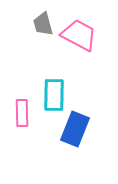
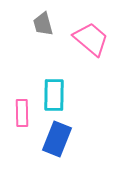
pink trapezoid: moved 12 px right, 4 px down; rotated 12 degrees clockwise
blue rectangle: moved 18 px left, 10 px down
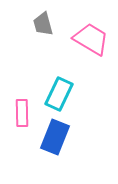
pink trapezoid: rotated 9 degrees counterclockwise
cyan rectangle: moved 5 px right, 1 px up; rotated 24 degrees clockwise
blue rectangle: moved 2 px left, 2 px up
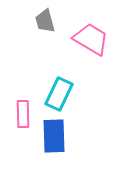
gray trapezoid: moved 2 px right, 3 px up
pink rectangle: moved 1 px right, 1 px down
blue rectangle: moved 1 px left, 1 px up; rotated 24 degrees counterclockwise
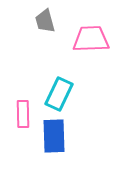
pink trapezoid: rotated 33 degrees counterclockwise
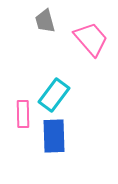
pink trapezoid: rotated 51 degrees clockwise
cyan rectangle: moved 5 px left, 1 px down; rotated 12 degrees clockwise
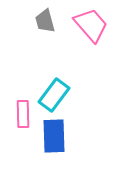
pink trapezoid: moved 14 px up
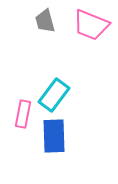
pink trapezoid: rotated 153 degrees clockwise
pink rectangle: rotated 12 degrees clockwise
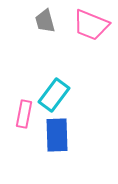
pink rectangle: moved 1 px right
blue rectangle: moved 3 px right, 1 px up
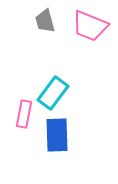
pink trapezoid: moved 1 px left, 1 px down
cyan rectangle: moved 1 px left, 2 px up
